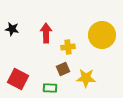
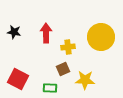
black star: moved 2 px right, 3 px down
yellow circle: moved 1 px left, 2 px down
yellow star: moved 1 px left, 2 px down
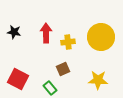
yellow cross: moved 5 px up
yellow star: moved 13 px right
green rectangle: rotated 48 degrees clockwise
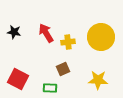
red arrow: rotated 30 degrees counterclockwise
green rectangle: rotated 48 degrees counterclockwise
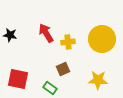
black star: moved 4 px left, 3 px down
yellow circle: moved 1 px right, 2 px down
red square: rotated 15 degrees counterclockwise
green rectangle: rotated 32 degrees clockwise
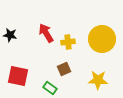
brown square: moved 1 px right
red square: moved 3 px up
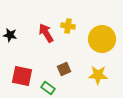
yellow cross: moved 16 px up; rotated 16 degrees clockwise
red square: moved 4 px right
yellow star: moved 5 px up
green rectangle: moved 2 px left
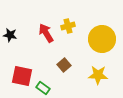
yellow cross: rotated 24 degrees counterclockwise
brown square: moved 4 px up; rotated 16 degrees counterclockwise
green rectangle: moved 5 px left
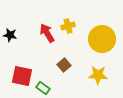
red arrow: moved 1 px right
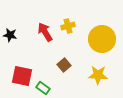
red arrow: moved 2 px left, 1 px up
